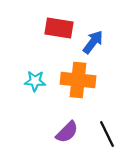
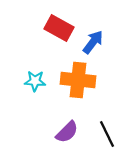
red rectangle: rotated 20 degrees clockwise
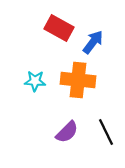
black line: moved 1 px left, 2 px up
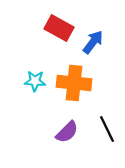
orange cross: moved 4 px left, 3 px down
black line: moved 1 px right, 3 px up
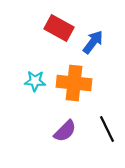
purple semicircle: moved 2 px left, 1 px up
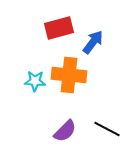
red rectangle: rotated 44 degrees counterclockwise
orange cross: moved 5 px left, 8 px up
black line: rotated 36 degrees counterclockwise
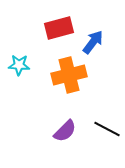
orange cross: rotated 20 degrees counterclockwise
cyan star: moved 16 px left, 16 px up
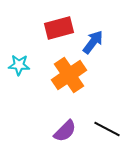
orange cross: rotated 20 degrees counterclockwise
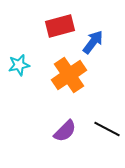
red rectangle: moved 1 px right, 2 px up
cyan star: rotated 15 degrees counterclockwise
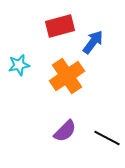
orange cross: moved 2 px left, 1 px down
black line: moved 9 px down
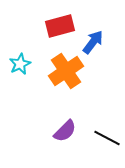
cyan star: moved 1 px right, 1 px up; rotated 15 degrees counterclockwise
orange cross: moved 1 px left, 5 px up
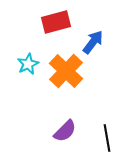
red rectangle: moved 4 px left, 4 px up
cyan star: moved 8 px right
orange cross: rotated 12 degrees counterclockwise
black line: rotated 52 degrees clockwise
